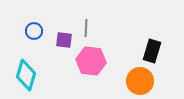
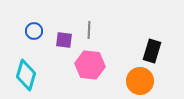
gray line: moved 3 px right, 2 px down
pink hexagon: moved 1 px left, 4 px down
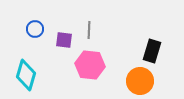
blue circle: moved 1 px right, 2 px up
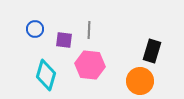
cyan diamond: moved 20 px right
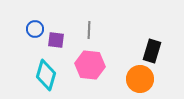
purple square: moved 8 px left
orange circle: moved 2 px up
